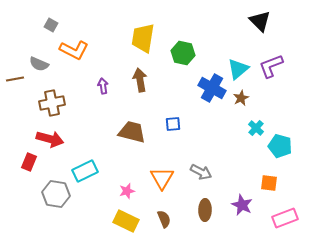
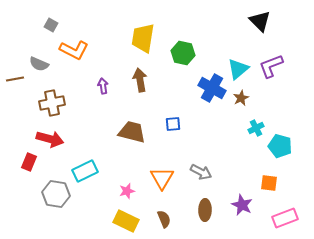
cyan cross: rotated 21 degrees clockwise
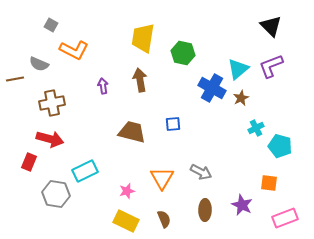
black triangle: moved 11 px right, 5 px down
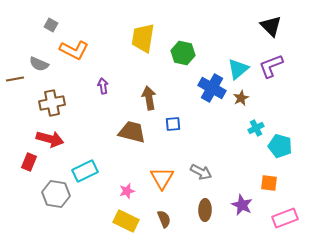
brown arrow: moved 9 px right, 18 px down
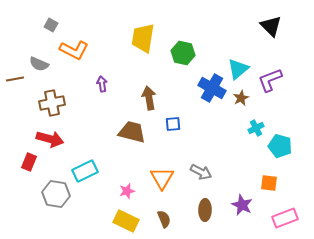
purple L-shape: moved 1 px left, 14 px down
purple arrow: moved 1 px left, 2 px up
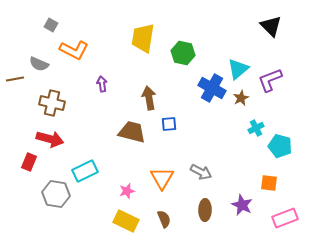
brown cross: rotated 25 degrees clockwise
blue square: moved 4 px left
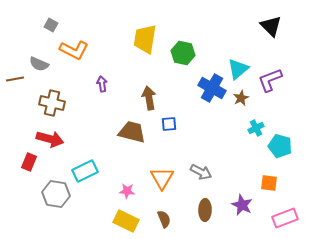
yellow trapezoid: moved 2 px right, 1 px down
pink star: rotated 21 degrees clockwise
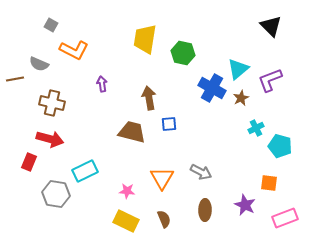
purple star: moved 3 px right
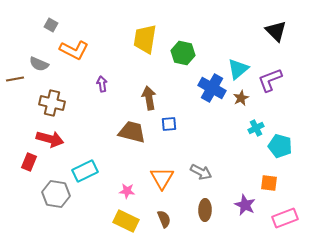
black triangle: moved 5 px right, 5 px down
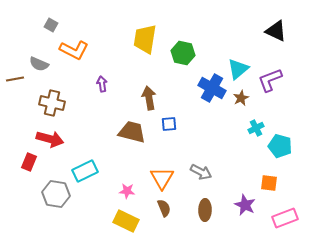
black triangle: rotated 20 degrees counterclockwise
brown semicircle: moved 11 px up
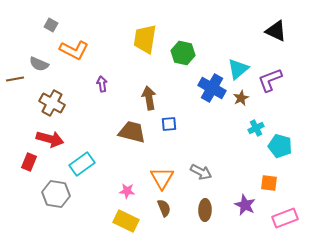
brown cross: rotated 15 degrees clockwise
cyan rectangle: moved 3 px left, 7 px up; rotated 10 degrees counterclockwise
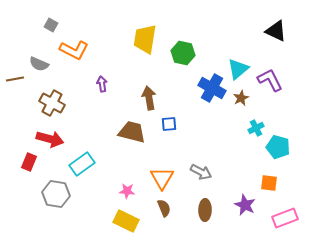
purple L-shape: rotated 84 degrees clockwise
cyan pentagon: moved 2 px left, 1 px down
